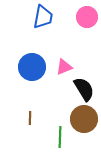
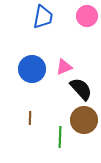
pink circle: moved 1 px up
blue circle: moved 2 px down
black semicircle: moved 3 px left; rotated 10 degrees counterclockwise
brown circle: moved 1 px down
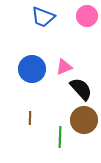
blue trapezoid: rotated 100 degrees clockwise
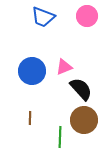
blue circle: moved 2 px down
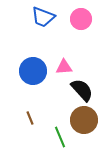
pink circle: moved 6 px left, 3 px down
pink triangle: rotated 18 degrees clockwise
blue circle: moved 1 px right
black semicircle: moved 1 px right, 1 px down
brown line: rotated 24 degrees counterclockwise
green line: rotated 25 degrees counterclockwise
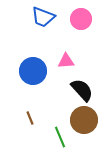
pink triangle: moved 2 px right, 6 px up
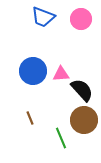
pink triangle: moved 5 px left, 13 px down
green line: moved 1 px right, 1 px down
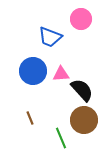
blue trapezoid: moved 7 px right, 20 px down
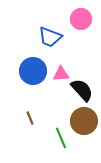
brown circle: moved 1 px down
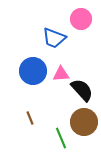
blue trapezoid: moved 4 px right, 1 px down
brown circle: moved 1 px down
